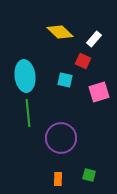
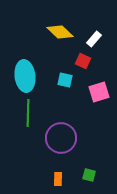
green line: rotated 8 degrees clockwise
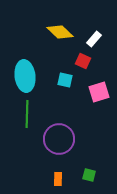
green line: moved 1 px left, 1 px down
purple circle: moved 2 px left, 1 px down
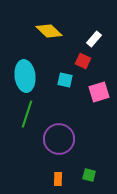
yellow diamond: moved 11 px left, 1 px up
green line: rotated 16 degrees clockwise
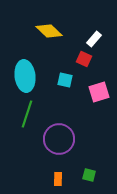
red square: moved 1 px right, 2 px up
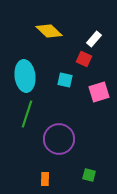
orange rectangle: moved 13 px left
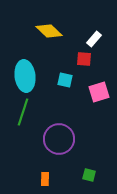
red square: rotated 21 degrees counterclockwise
green line: moved 4 px left, 2 px up
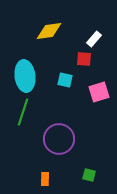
yellow diamond: rotated 52 degrees counterclockwise
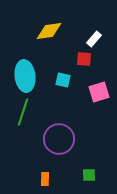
cyan square: moved 2 px left
green square: rotated 16 degrees counterclockwise
